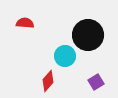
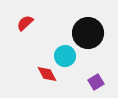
red semicircle: rotated 48 degrees counterclockwise
black circle: moved 2 px up
red diamond: moved 1 px left, 7 px up; rotated 70 degrees counterclockwise
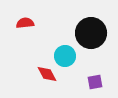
red semicircle: rotated 36 degrees clockwise
black circle: moved 3 px right
purple square: moved 1 px left; rotated 21 degrees clockwise
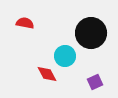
red semicircle: rotated 18 degrees clockwise
purple square: rotated 14 degrees counterclockwise
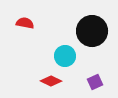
black circle: moved 1 px right, 2 px up
red diamond: moved 4 px right, 7 px down; rotated 35 degrees counterclockwise
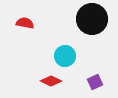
black circle: moved 12 px up
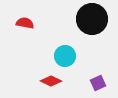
purple square: moved 3 px right, 1 px down
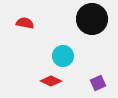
cyan circle: moved 2 px left
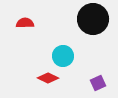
black circle: moved 1 px right
red semicircle: rotated 12 degrees counterclockwise
red diamond: moved 3 px left, 3 px up
